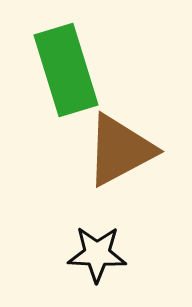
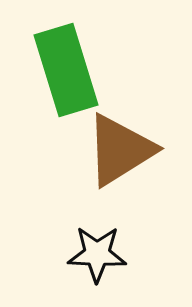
brown triangle: rotated 4 degrees counterclockwise
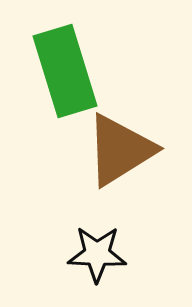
green rectangle: moved 1 px left, 1 px down
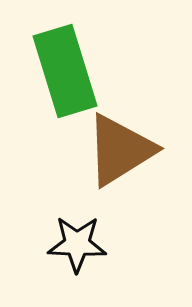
black star: moved 20 px left, 10 px up
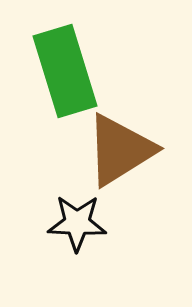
black star: moved 21 px up
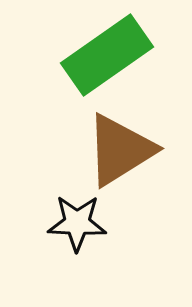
green rectangle: moved 42 px right, 16 px up; rotated 72 degrees clockwise
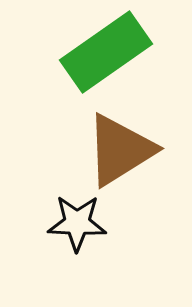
green rectangle: moved 1 px left, 3 px up
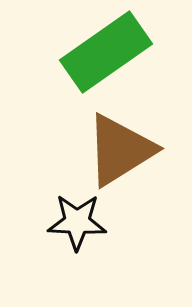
black star: moved 1 px up
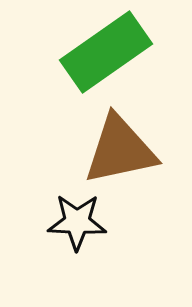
brown triangle: rotated 20 degrees clockwise
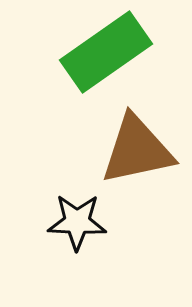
brown triangle: moved 17 px right
